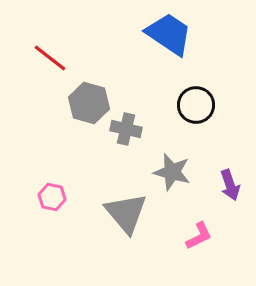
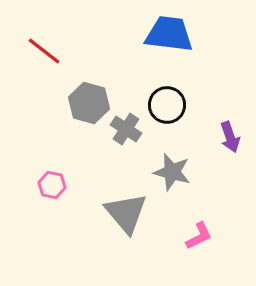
blue trapezoid: rotated 27 degrees counterclockwise
red line: moved 6 px left, 7 px up
black circle: moved 29 px left
gray cross: rotated 20 degrees clockwise
purple arrow: moved 48 px up
pink hexagon: moved 12 px up
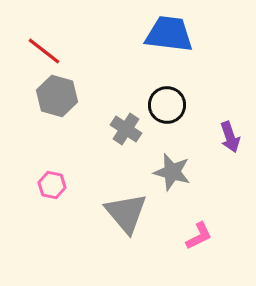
gray hexagon: moved 32 px left, 7 px up
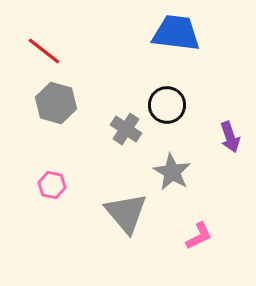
blue trapezoid: moved 7 px right, 1 px up
gray hexagon: moved 1 px left, 7 px down
gray star: rotated 15 degrees clockwise
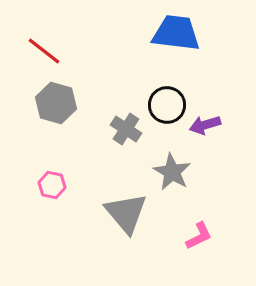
purple arrow: moved 25 px left, 12 px up; rotated 92 degrees clockwise
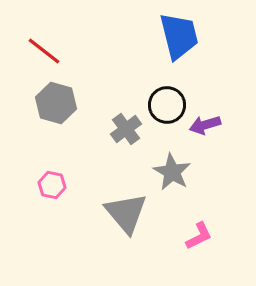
blue trapezoid: moved 3 px right, 3 px down; rotated 69 degrees clockwise
gray cross: rotated 20 degrees clockwise
